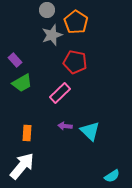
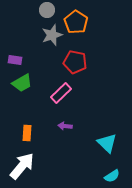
purple rectangle: rotated 40 degrees counterclockwise
pink rectangle: moved 1 px right
cyan triangle: moved 17 px right, 12 px down
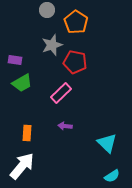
gray star: moved 10 px down
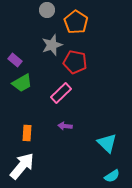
purple rectangle: rotated 32 degrees clockwise
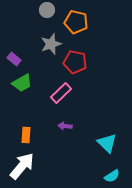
orange pentagon: rotated 20 degrees counterclockwise
gray star: moved 1 px left, 1 px up
purple rectangle: moved 1 px left, 1 px up
orange rectangle: moved 1 px left, 2 px down
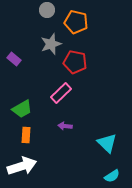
green trapezoid: moved 26 px down
white arrow: rotated 32 degrees clockwise
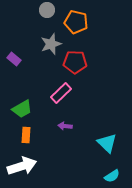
red pentagon: rotated 10 degrees counterclockwise
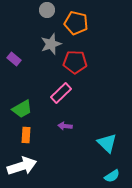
orange pentagon: moved 1 px down
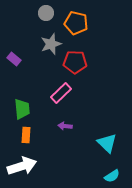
gray circle: moved 1 px left, 3 px down
green trapezoid: rotated 65 degrees counterclockwise
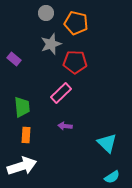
green trapezoid: moved 2 px up
cyan semicircle: moved 1 px down
